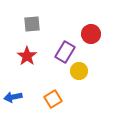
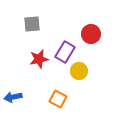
red star: moved 12 px right, 3 px down; rotated 24 degrees clockwise
orange square: moved 5 px right; rotated 30 degrees counterclockwise
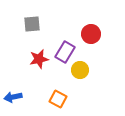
yellow circle: moved 1 px right, 1 px up
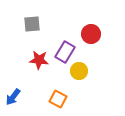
red star: moved 1 px down; rotated 18 degrees clockwise
yellow circle: moved 1 px left, 1 px down
blue arrow: rotated 42 degrees counterclockwise
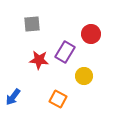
yellow circle: moved 5 px right, 5 px down
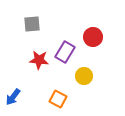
red circle: moved 2 px right, 3 px down
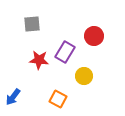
red circle: moved 1 px right, 1 px up
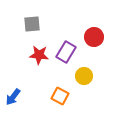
red circle: moved 1 px down
purple rectangle: moved 1 px right
red star: moved 5 px up
orange square: moved 2 px right, 3 px up
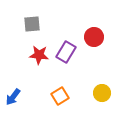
yellow circle: moved 18 px right, 17 px down
orange square: rotated 30 degrees clockwise
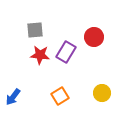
gray square: moved 3 px right, 6 px down
red star: moved 1 px right
